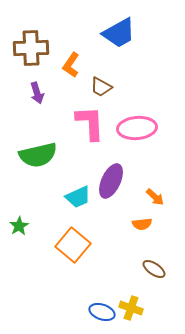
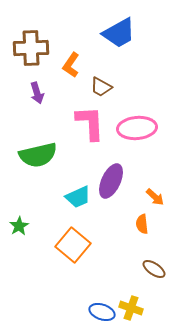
orange semicircle: rotated 90 degrees clockwise
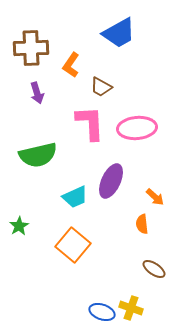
cyan trapezoid: moved 3 px left
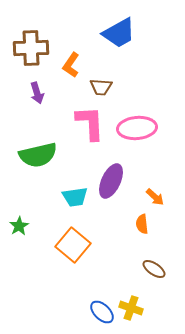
brown trapezoid: rotated 25 degrees counterclockwise
cyan trapezoid: rotated 16 degrees clockwise
blue ellipse: rotated 25 degrees clockwise
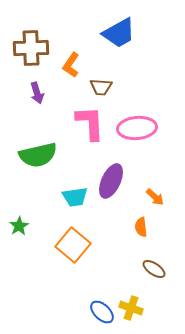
orange semicircle: moved 1 px left, 3 px down
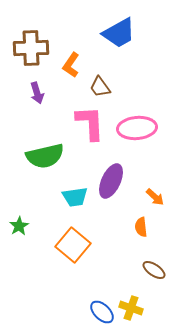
brown trapezoid: moved 1 px left; rotated 50 degrees clockwise
green semicircle: moved 7 px right, 1 px down
brown ellipse: moved 1 px down
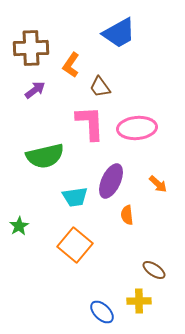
purple arrow: moved 2 px left, 3 px up; rotated 110 degrees counterclockwise
orange arrow: moved 3 px right, 13 px up
orange semicircle: moved 14 px left, 12 px up
orange square: moved 2 px right
yellow cross: moved 8 px right, 7 px up; rotated 20 degrees counterclockwise
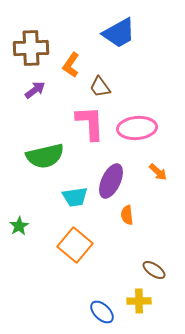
orange arrow: moved 12 px up
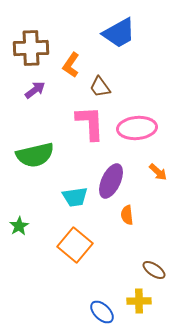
green semicircle: moved 10 px left, 1 px up
